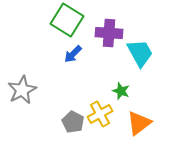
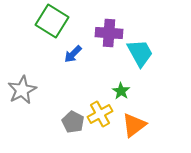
green square: moved 15 px left, 1 px down
green star: rotated 12 degrees clockwise
orange triangle: moved 5 px left, 2 px down
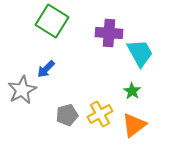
blue arrow: moved 27 px left, 15 px down
green star: moved 11 px right
gray pentagon: moved 6 px left, 7 px up; rotated 30 degrees clockwise
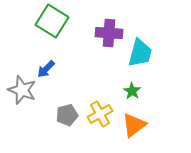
cyan trapezoid: rotated 44 degrees clockwise
gray star: rotated 24 degrees counterclockwise
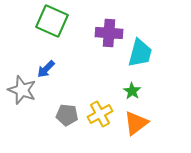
green square: rotated 8 degrees counterclockwise
gray pentagon: rotated 20 degrees clockwise
orange triangle: moved 2 px right, 2 px up
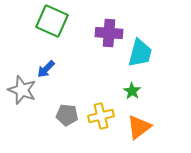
yellow cross: moved 1 px right, 2 px down; rotated 15 degrees clockwise
orange triangle: moved 3 px right, 4 px down
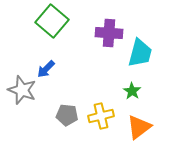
green square: rotated 16 degrees clockwise
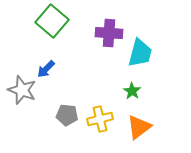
yellow cross: moved 1 px left, 3 px down
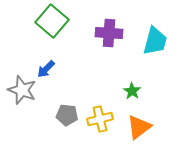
cyan trapezoid: moved 15 px right, 12 px up
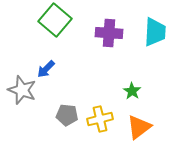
green square: moved 3 px right, 1 px up
cyan trapezoid: moved 9 px up; rotated 12 degrees counterclockwise
